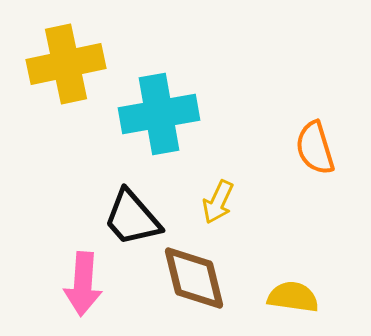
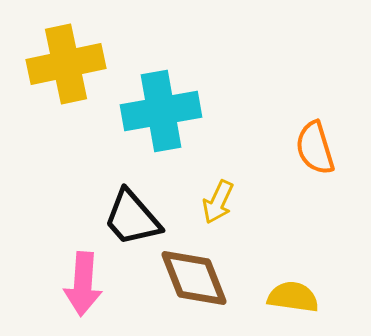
cyan cross: moved 2 px right, 3 px up
brown diamond: rotated 8 degrees counterclockwise
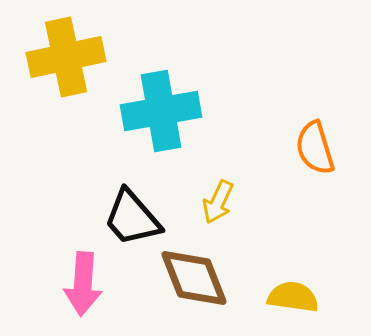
yellow cross: moved 7 px up
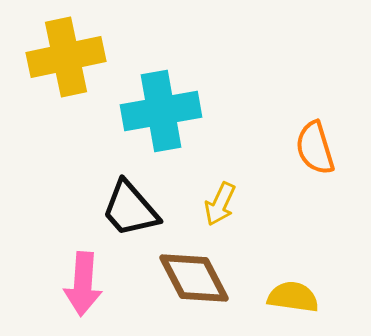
yellow arrow: moved 2 px right, 2 px down
black trapezoid: moved 2 px left, 9 px up
brown diamond: rotated 6 degrees counterclockwise
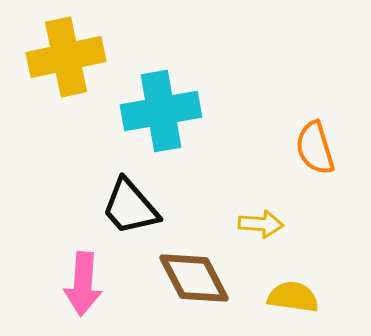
yellow arrow: moved 41 px right, 20 px down; rotated 111 degrees counterclockwise
black trapezoid: moved 2 px up
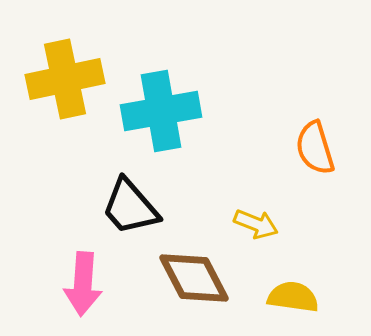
yellow cross: moved 1 px left, 22 px down
yellow arrow: moved 5 px left; rotated 18 degrees clockwise
